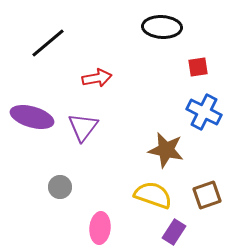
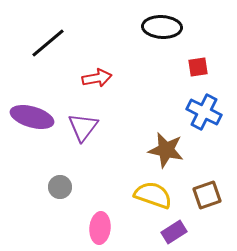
purple rectangle: rotated 25 degrees clockwise
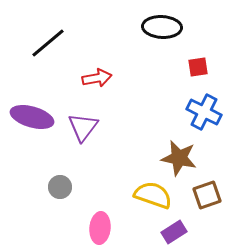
brown star: moved 13 px right, 8 px down
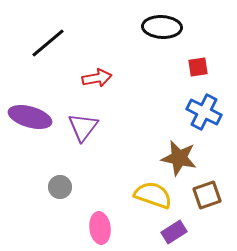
purple ellipse: moved 2 px left
pink ellipse: rotated 12 degrees counterclockwise
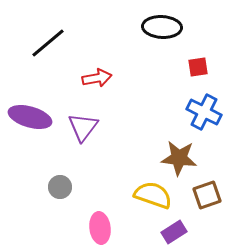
brown star: rotated 6 degrees counterclockwise
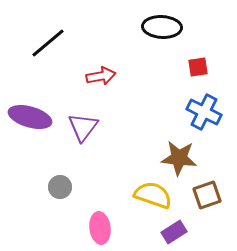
red arrow: moved 4 px right, 2 px up
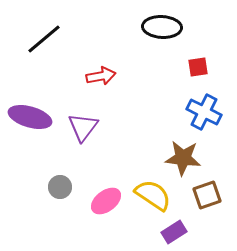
black line: moved 4 px left, 4 px up
brown star: moved 4 px right
yellow semicircle: rotated 15 degrees clockwise
pink ellipse: moved 6 px right, 27 px up; rotated 60 degrees clockwise
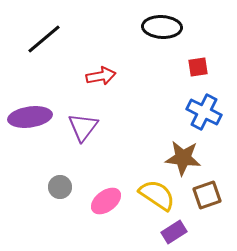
purple ellipse: rotated 24 degrees counterclockwise
yellow semicircle: moved 4 px right
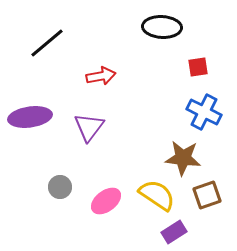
black line: moved 3 px right, 4 px down
purple triangle: moved 6 px right
